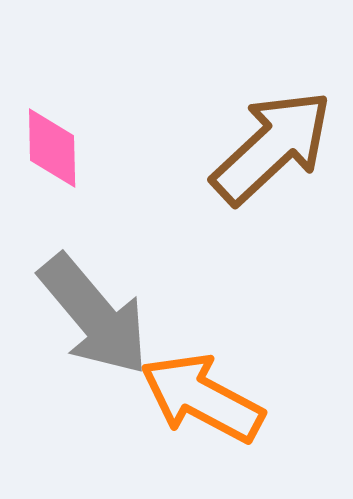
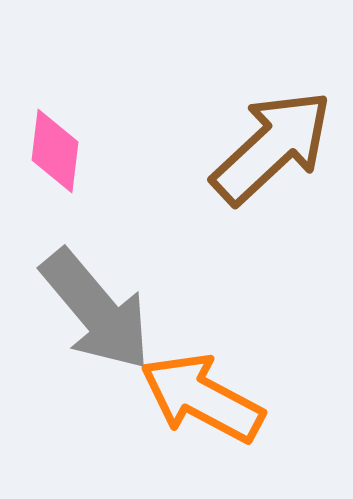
pink diamond: moved 3 px right, 3 px down; rotated 8 degrees clockwise
gray arrow: moved 2 px right, 5 px up
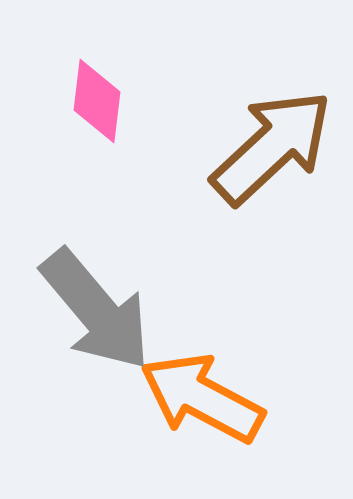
pink diamond: moved 42 px right, 50 px up
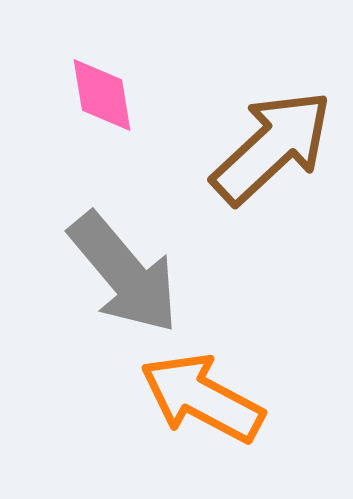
pink diamond: moved 5 px right, 6 px up; rotated 16 degrees counterclockwise
gray arrow: moved 28 px right, 37 px up
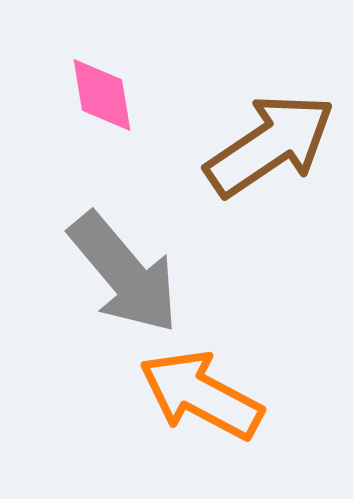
brown arrow: moved 2 px left, 2 px up; rotated 9 degrees clockwise
orange arrow: moved 1 px left, 3 px up
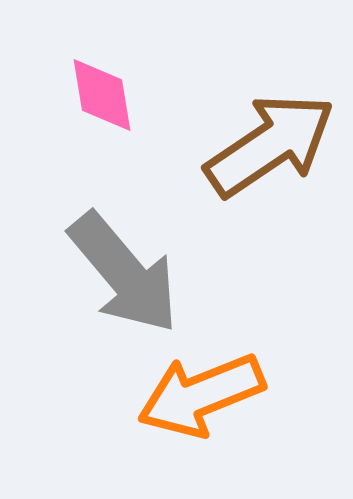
orange arrow: rotated 50 degrees counterclockwise
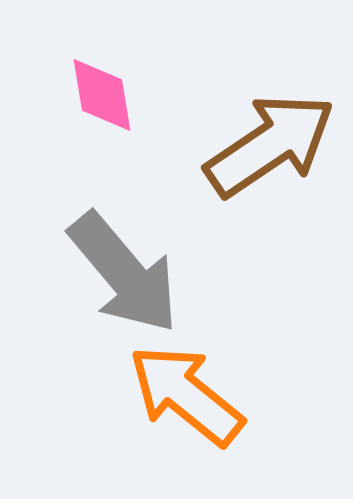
orange arrow: moved 15 px left; rotated 61 degrees clockwise
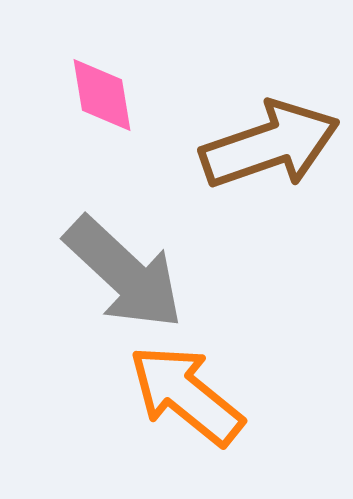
brown arrow: rotated 15 degrees clockwise
gray arrow: rotated 7 degrees counterclockwise
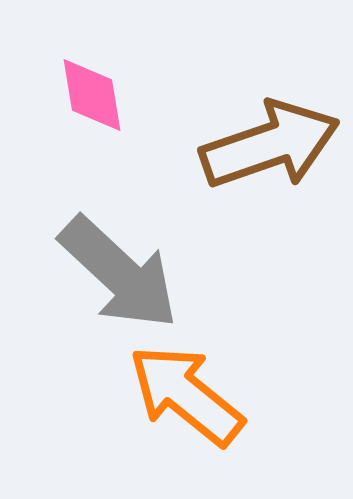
pink diamond: moved 10 px left
gray arrow: moved 5 px left
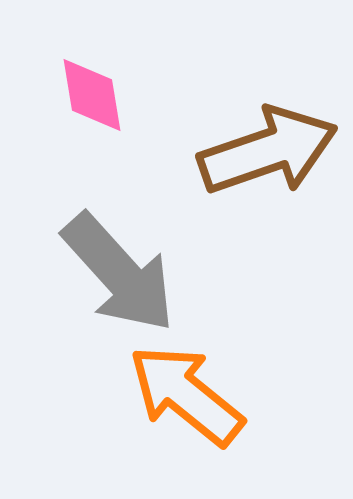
brown arrow: moved 2 px left, 6 px down
gray arrow: rotated 5 degrees clockwise
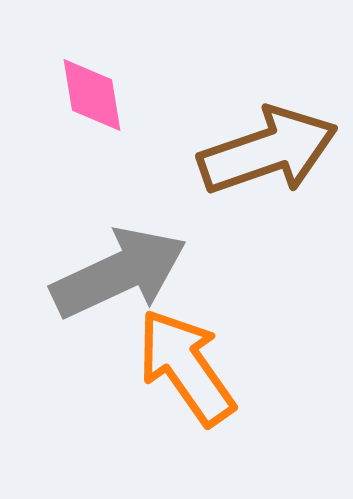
gray arrow: rotated 73 degrees counterclockwise
orange arrow: moved 28 px up; rotated 16 degrees clockwise
